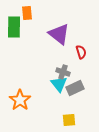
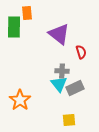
gray cross: moved 1 px left, 1 px up; rotated 16 degrees counterclockwise
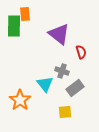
orange rectangle: moved 2 px left, 1 px down
green rectangle: moved 1 px up
gray cross: rotated 16 degrees clockwise
cyan triangle: moved 14 px left
gray rectangle: rotated 12 degrees counterclockwise
yellow square: moved 4 px left, 8 px up
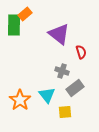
orange rectangle: rotated 56 degrees clockwise
green rectangle: moved 1 px up
cyan triangle: moved 2 px right, 11 px down
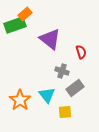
green rectangle: moved 1 px right; rotated 70 degrees clockwise
purple triangle: moved 9 px left, 5 px down
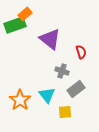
gray rectangle: moved 1 px right, 1 px down
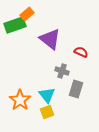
orange rectangle: moved 2 px right
red semicircle: rotated 48 degrees counterclockwise
gray rectangle: rotated 36 degrees counterclockwise
yellow square: moved 18 px left; rotated 16 degrees counterclockwise
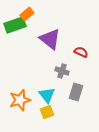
gray rectangle: moved 3 px down
orange star: rotated 20 degrees clockwise
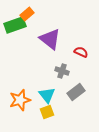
gray rectangle: rotated 36 degrees clockwise
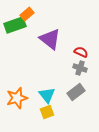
gray cross: moved 18 px right, 3 px up
orange star: moved 3 px left, 2 px up
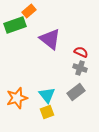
orange rectangle: moved 2 px right, 3 px up
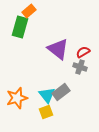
green rectangle: moved 5 px right, 2 px down; rotated 55 degrees counterclockwise
purple triangle: moved 8 px right, 10 px down
red semicircle: moved 2 px right; rotated 56 degrees counterclockwise
gray cross: moved 1 px up
gray rectangle: moved 15 px left
yellow square: moved 1 px left
